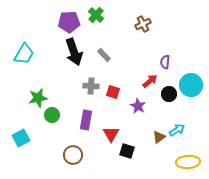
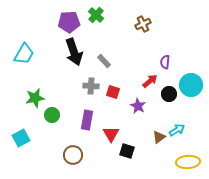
gray rectangle: moved 6 px down
green star: moved 3 px left
purple rectangle: moved 1 px right
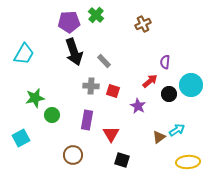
red square: moved 1 px up
black square: moved 5 px left, 9 px down
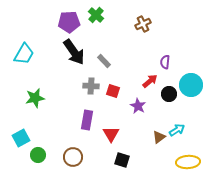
black arrow: rotated 16 degrees counterclockwise
green circle: moved 14 px left, 40 px down
brown circle: moved 2 px down
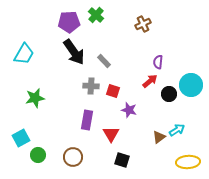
purple semicircle: moved 7 px left
purple star: moved 9 px left, 4 px down; rotated 14 degrees counterclockwise
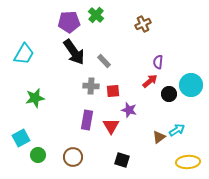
red square: rotated 24 degrees counterclockwise
red triangle: moved 8 px up
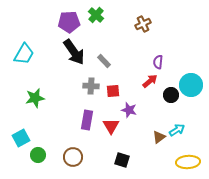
black circle: moved 2 px right, 1 px down
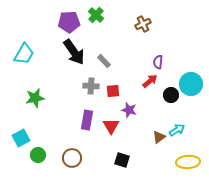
cyan circle: moved 1 px up
brown circle: moved 1 px left, 1 px down
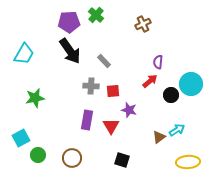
black arrow: moved 4 px left, 1 px up
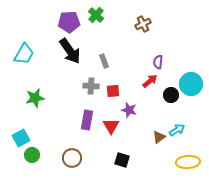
gray rectangle: rotated 24 degrees clockwise
green circle: moved 6 px left
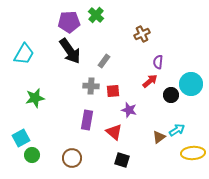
brown cross: moved 1 px left, 10 px down
gray rectangle: rotated 56 degrees clockwise
red triangle: moved 3 px right, 6 px down; rotated 18 degrees counterclockwise
yellow ellipse: moved 5 px right, 9 px up
